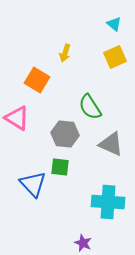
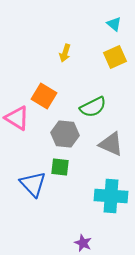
orange square: moved 7 px right, 16 px down
green semicircle: moved 3 px right; rotated 84 degrees counterclockwise
cyan cross: moved 3 px right, 6 px up
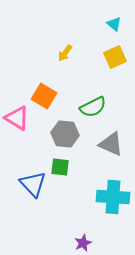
yellow arrow: rotated 18 degrees clockwise
cyan cross: moved 2 px right, 1 px down
purple star: rotated 24 degrees clockwise
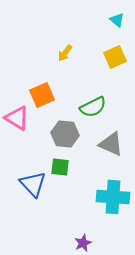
cyan triangle: moved 3 px right, 4 px up
orange square: moved 2 px left, 1 px up; rotated 35 degrees clockwise
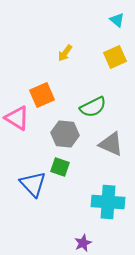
green square: rotated 12 degrees clockwise
cyan cross: moved 5 px left, 5 px down
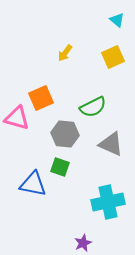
yellow square: moved 2 px left
orange square: moved 1 px left, 3 px down
pink triangle: rotated 16 degrees counterclockwise
blue triangle: rotated 36 degrees counterclockwise
cyan cross: rotated 16 degrees counterclockwise
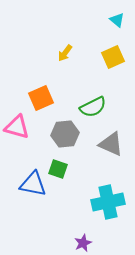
pink triangle: moved 9 px down
gray hexagon: rotated 12 degrees counterclockwise
green square: moved 2 px left, 2 px down
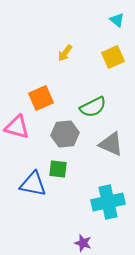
green square: rotated 12 degrees counterclockwise
purple star: rotated 30 degrees counterclockwise
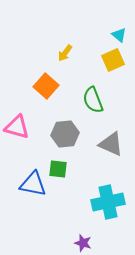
cyan triangle: moved 2 px right, 15 px down
yellow square: moved 3 px down
orange square: moved 5 px right, 12 px up; rotated 25 degrees counterclockwise
green semicircle: moved 7 px up; rotated 96 degrees clockwise
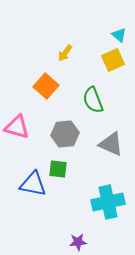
purple star: moved 5 px left, 1 px up; rotated 24 degrees counterclockwise
